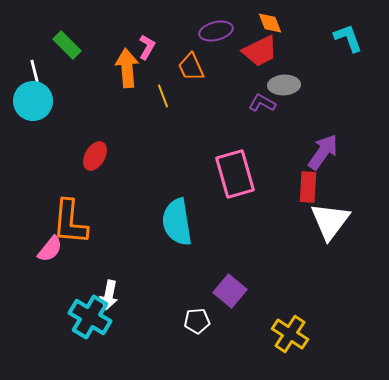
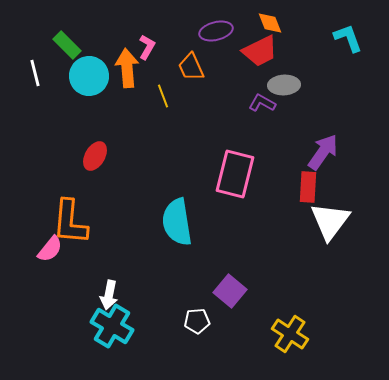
cyan circle: moved 56 px right, 25 px up
pink rectangle: rotated 30 degrees clockwise
cyan cross: moved 22 px right, 9 px down
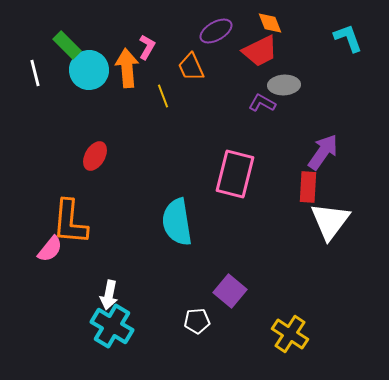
purple ellipse: rotated 16 degrees counterclockwise
cyan circle: moved 6 px up
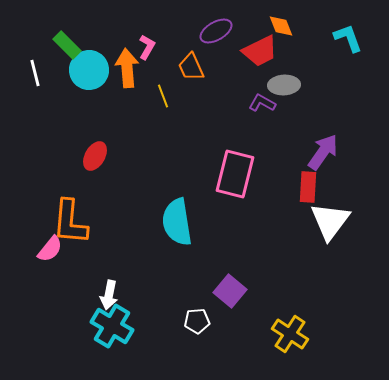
orange diamond: moved 11 px right, 3 px down
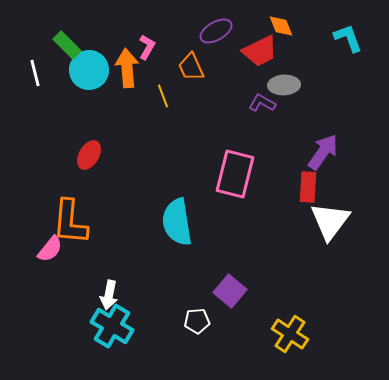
red ellipse: moved 6 px left, 1 px up
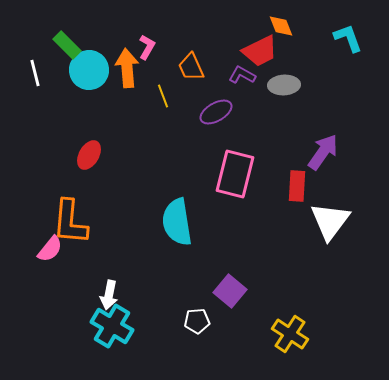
purple ellipse: moved 81 px down
purple L-shape: moved 20 px left, 28 px up
red rectangle: moved 11 px left, 1 px up
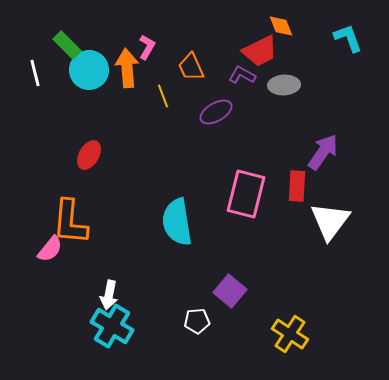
pink rectangle: moved 11 px right, 20 px down
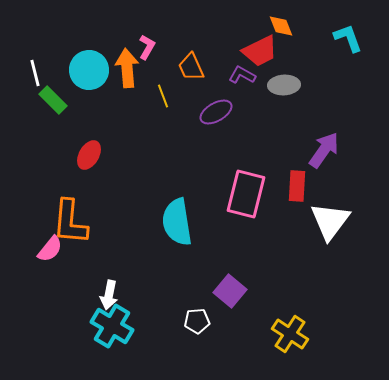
green rectangle: moved 14 px left, 55 px down
purple arrow: moved 1 px right, 2 px up
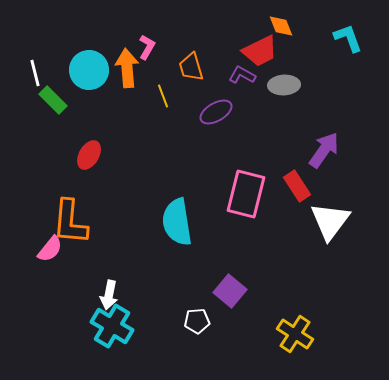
orange trapezoid: rotated 8 degrees clockwise
red rectangle: rotated 36 degrees counterclockwise
yellow cross: moved 5 px right
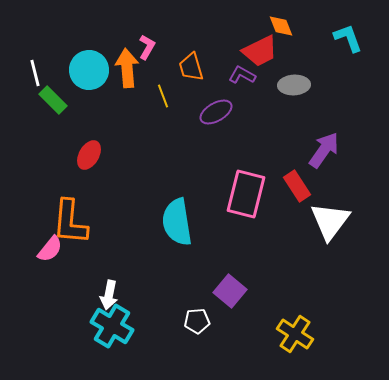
gray ellipse: moved 10 px right
